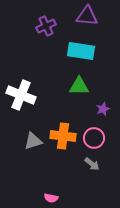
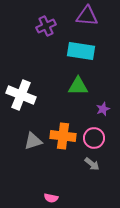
green triangle: moved 1 px left
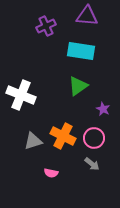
green triangle: rotated 35 degrees counterclockwise
purple star: rotated 24 degrees counterclockwise
orange cross: rotated 20 degrees clockwise
pink semicircle: moved 25 px up
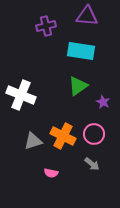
purple cross: rotated 12 degrees clockwise
purple star: moved 7 px up
pink circle: moved 4 px up
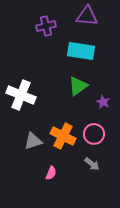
pink semicircle: rotated 80 degrees counterclockwise
